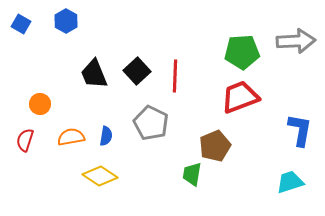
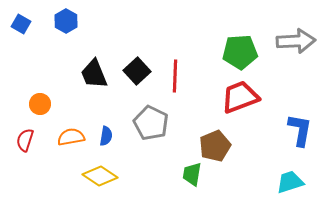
green pentagon: moved 2 px left
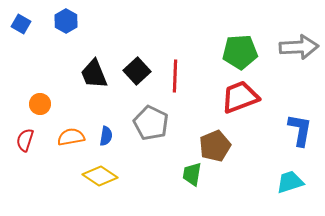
gray arrow: moved 3 px right, 6 px down
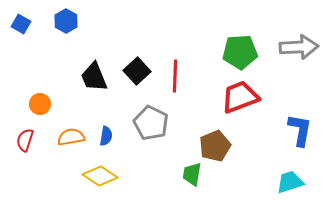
black trapezoid: moved 3 px down
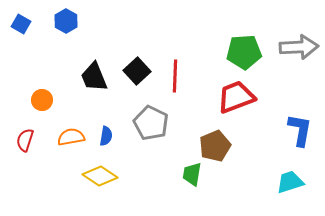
green pentagon: moved 4 px right
red trapezoid: moved 4 px left
orange circle: moved 2 px right, 4 px up
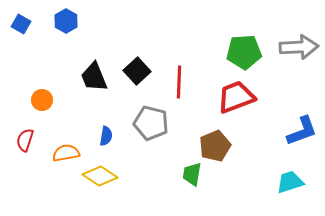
red line: moved 4 px right, 6 px down
gray pentagon: rotated 12 degrees counterclockwise
blue L-shape: moved 2 px right, 1 px down; rotated 60 degrees clockwise
orange semicircle: moved 5 px left, 16 px down
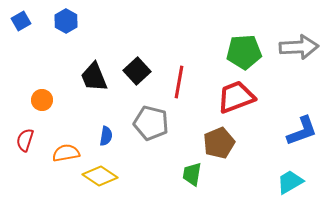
blue square: moved 3 px up; rotated 30 degrees clockwise
red line: rotated 8 degrees clockwise
brown pentagon: moved 4 px right, 3 px up
cyan trapezoid: rotated 12 degrees counterclockwise
